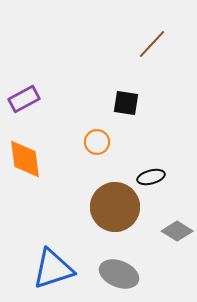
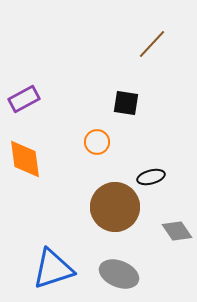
gray diamond: rotated 24 degrees clockwise
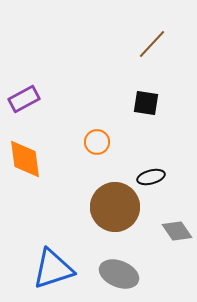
black square: moved 20 px right
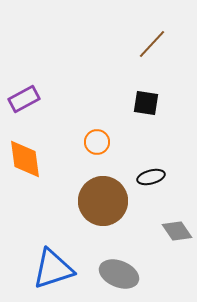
brown circle: moved 12 px left, 6 px up
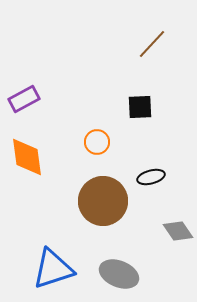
black square: moved 6 px left, 4 px down; rotated 12 degrees counterclockwise
orange diamond: moved 2 px right, 2 px up
gray diamond: moved 1 px right
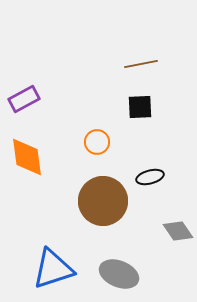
brown line: moved 11 px left, 20 px down; rotated 36 degrees clockwise
black ellipse: moved 1 px left
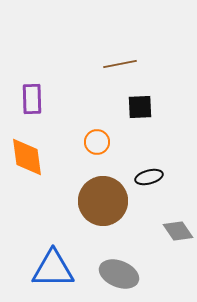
brown line: moved 21 px left
purple rectangle: moved 8 px right; rotated 64 degrees counterclockwise
black ellipse: moved 1 px left
blue triangle: rotated 18 degrees clockwise
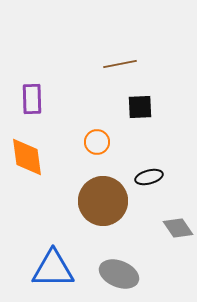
gray diamond: moved 3 px up
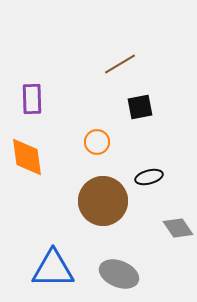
brown line: rotated 20 degrees counterclockwise
black square: rotated 8 degrees counterclockwise
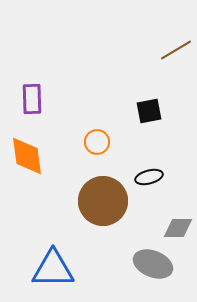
brown line: moved 56 px right, 14 px up
black square: moved 9 px right, 4 px down
orange diamond: moved 1 px up
gray diamond: rotated 56 degrees counterclockwise
gray ellipse: moved 34 px right, 10 px up
